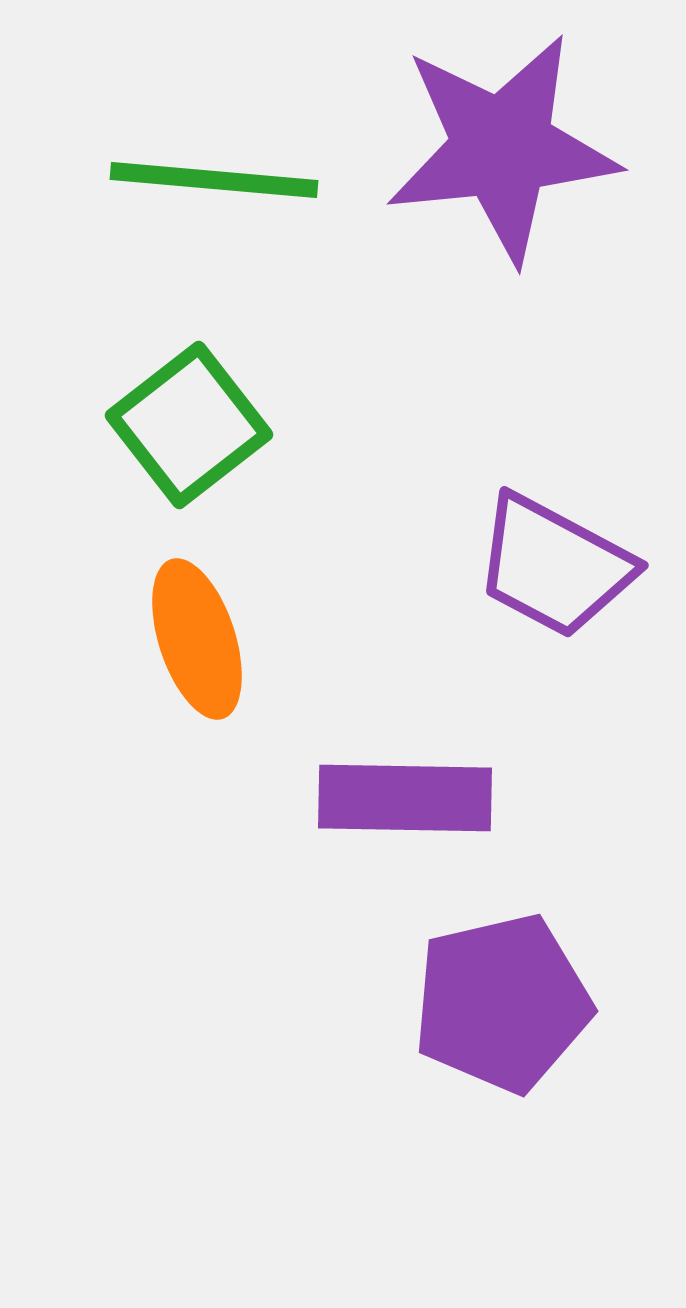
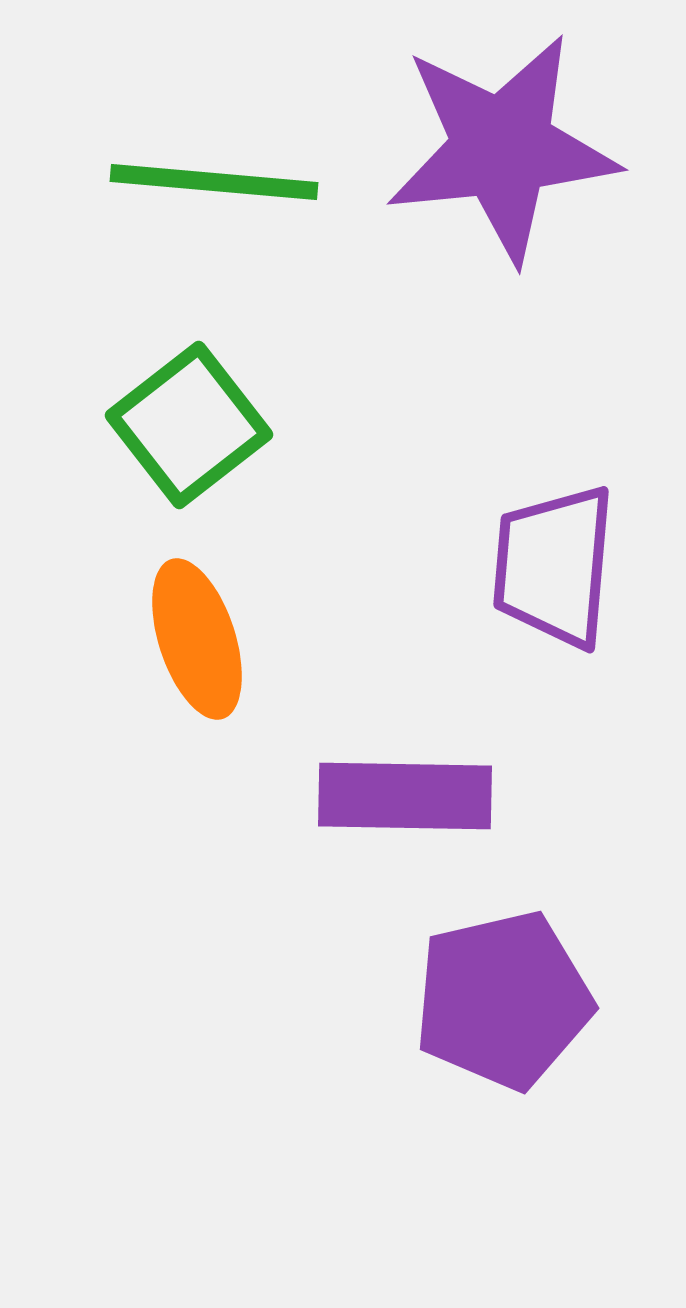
green line: moved 2 px down
purple trapezoid: rotated 67 degrees clockwise
purple rectangle: moved 2 px up
purple pentagon: moved 1 px right, 3 px up
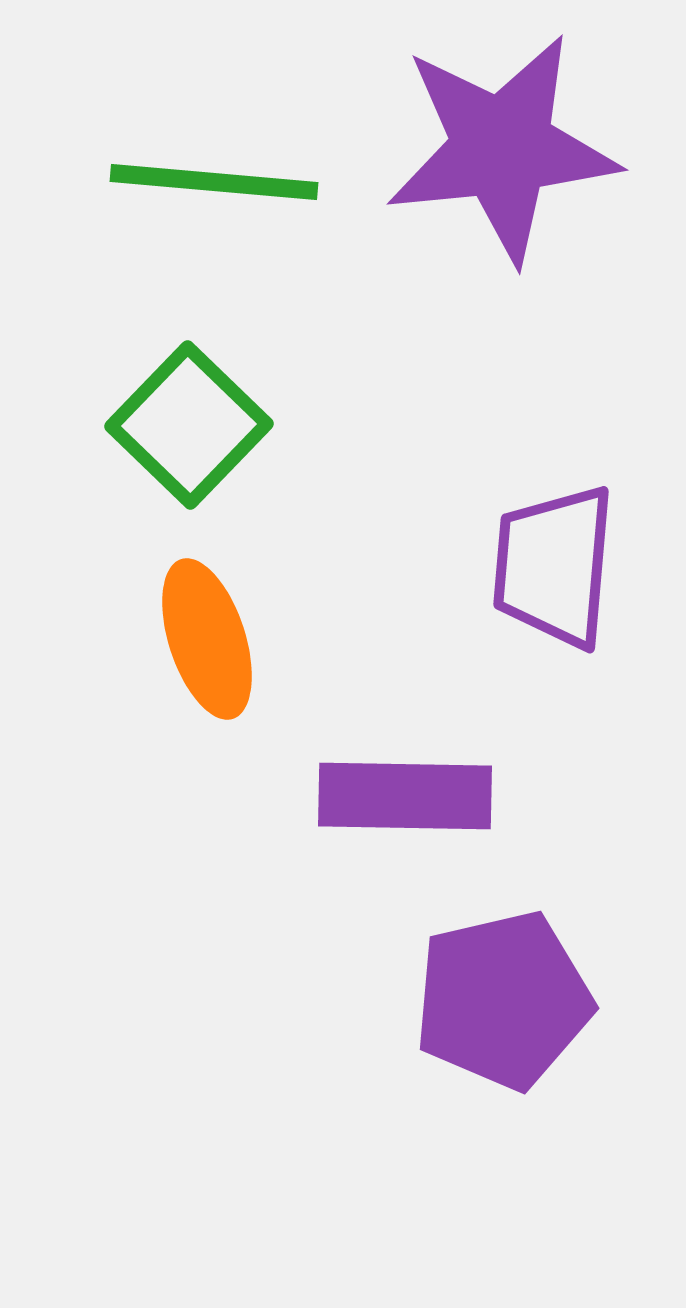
green square: rotated 8 degrees counterclockwise
orange ellipse: moved 10 px right
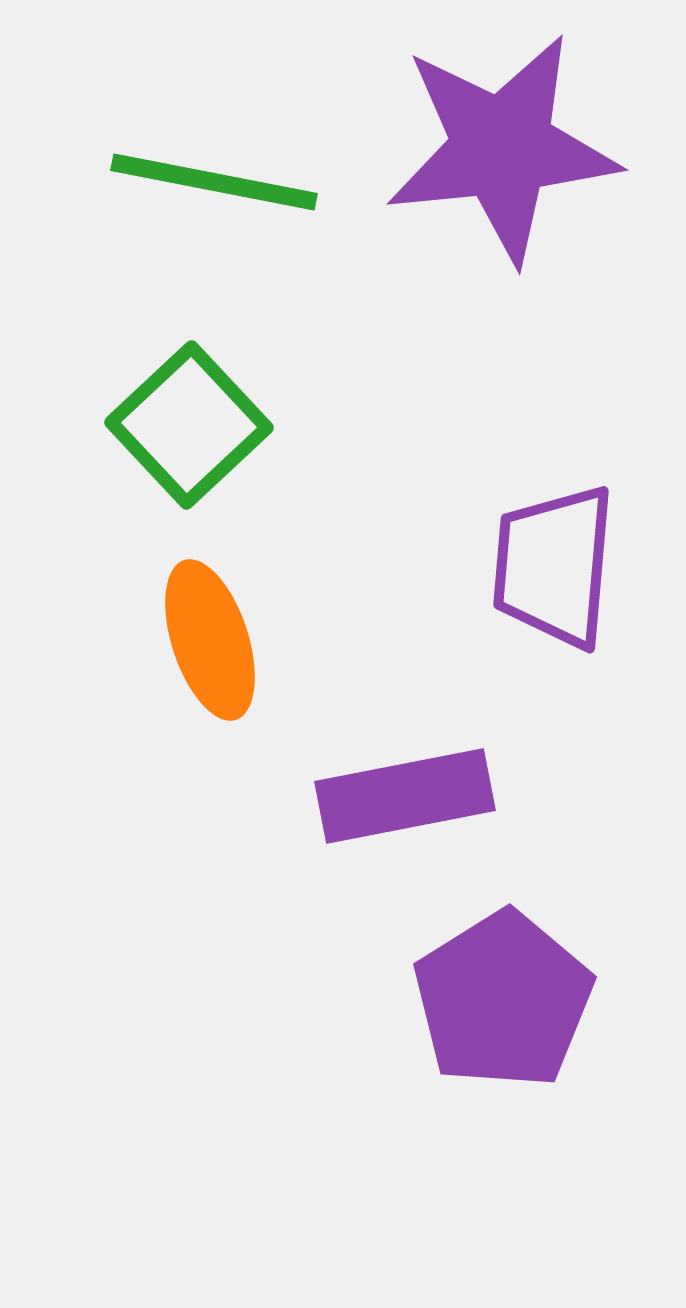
green line: rotated 6 degrees clockwise
green square: rotated 3 degrees clockwise
orange ellipse: moved 3 px right, 1 px down
purple rectangle: rotated 12 degrees counterclockwise
purple pentagon: rotated 19 degrees counterclockwise
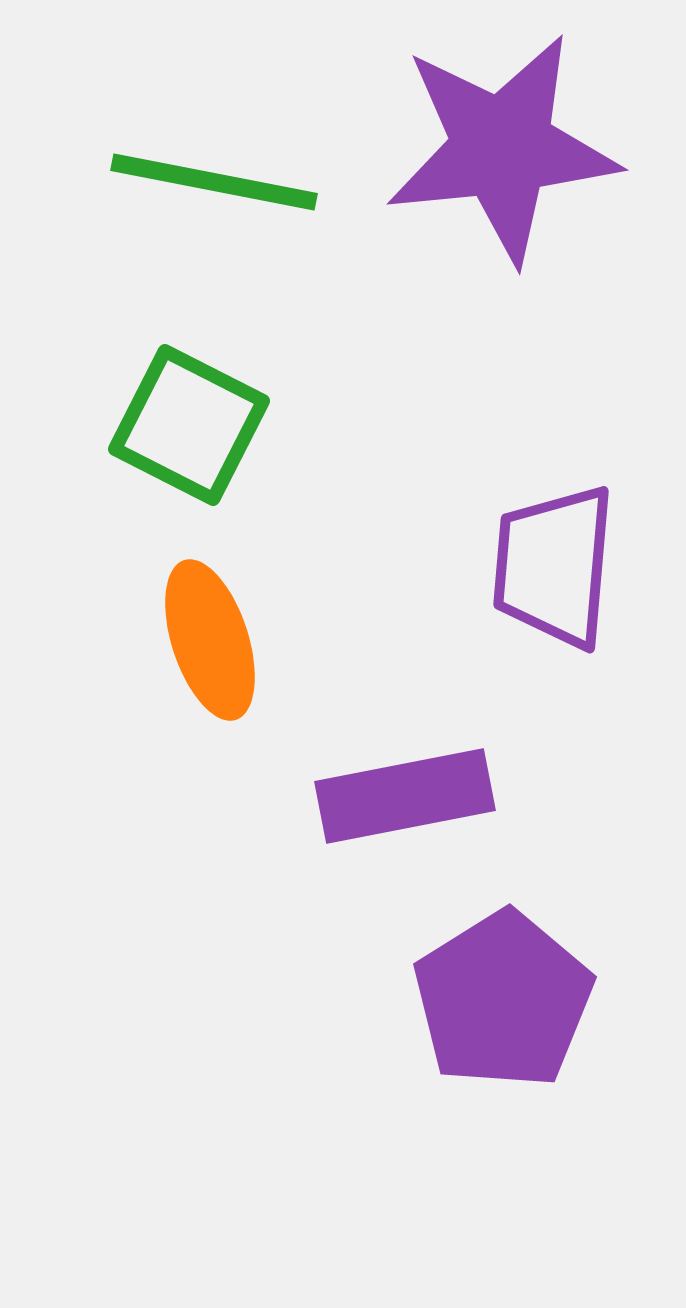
green square: rotated 20 degrees counterclockwise
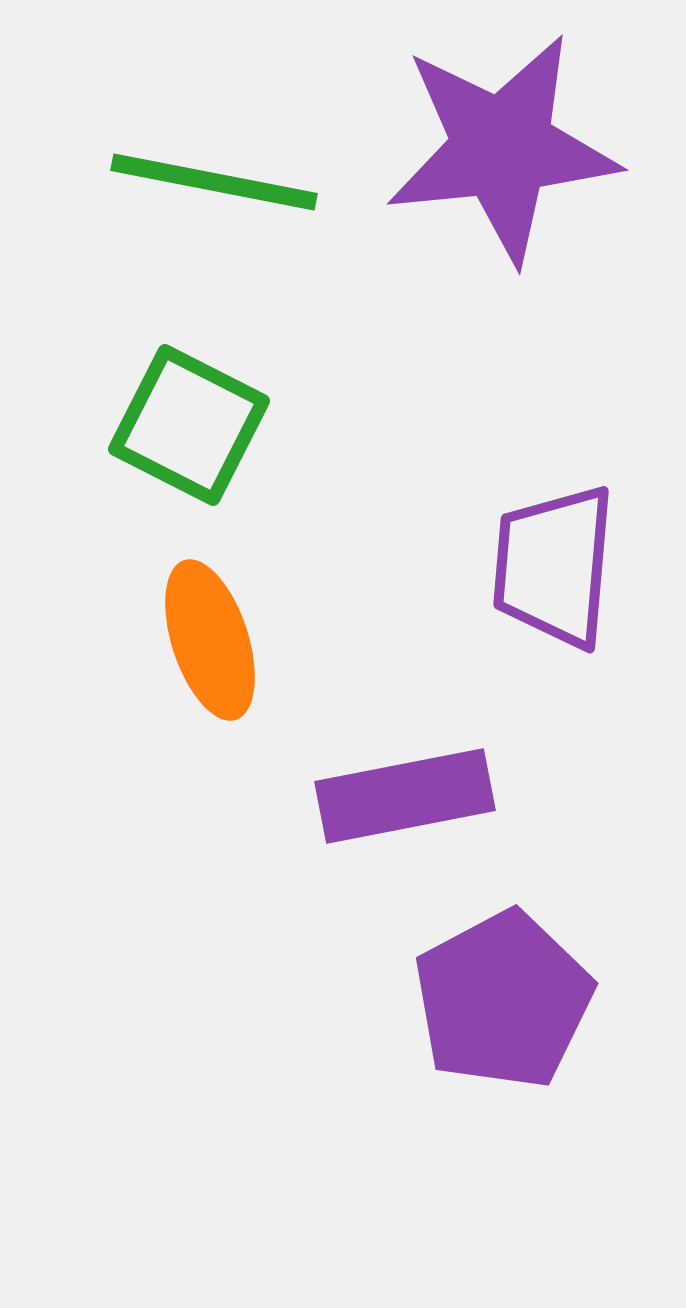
purple pentagon: rotated 4 degrees clockwise
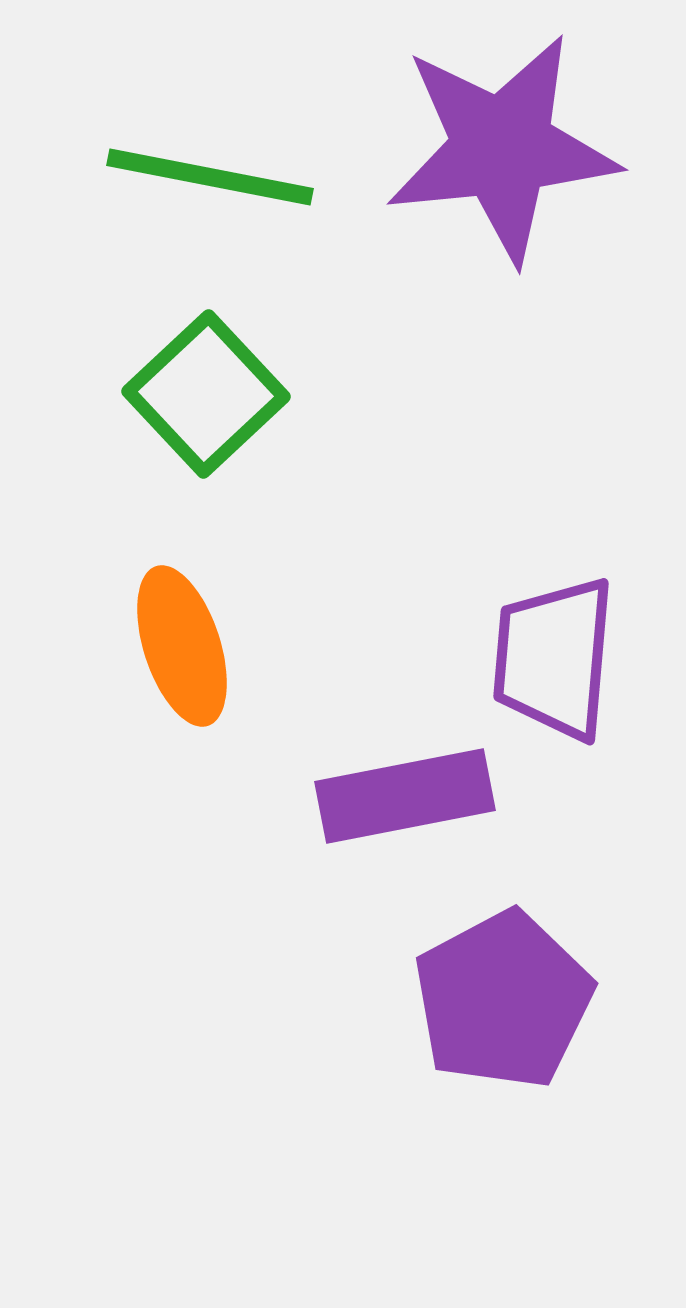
green line: moved 4 px left, 5 px up
green square: moved 17 px right, 31 px up; rotated 20 degrees clockwise
purple trapezoid: moved 92 px down
orange ellipse: moved 28 px left, 6 px down
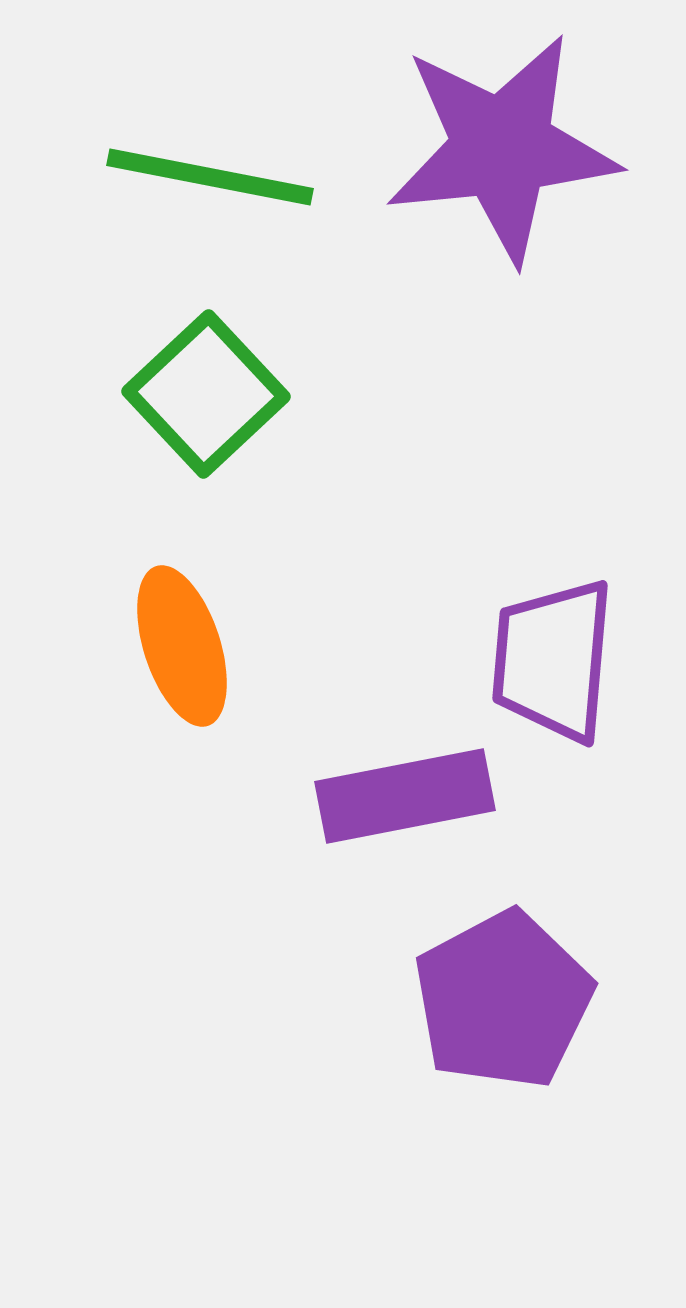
purple trapezoid: moved 1 px left, 2 px down
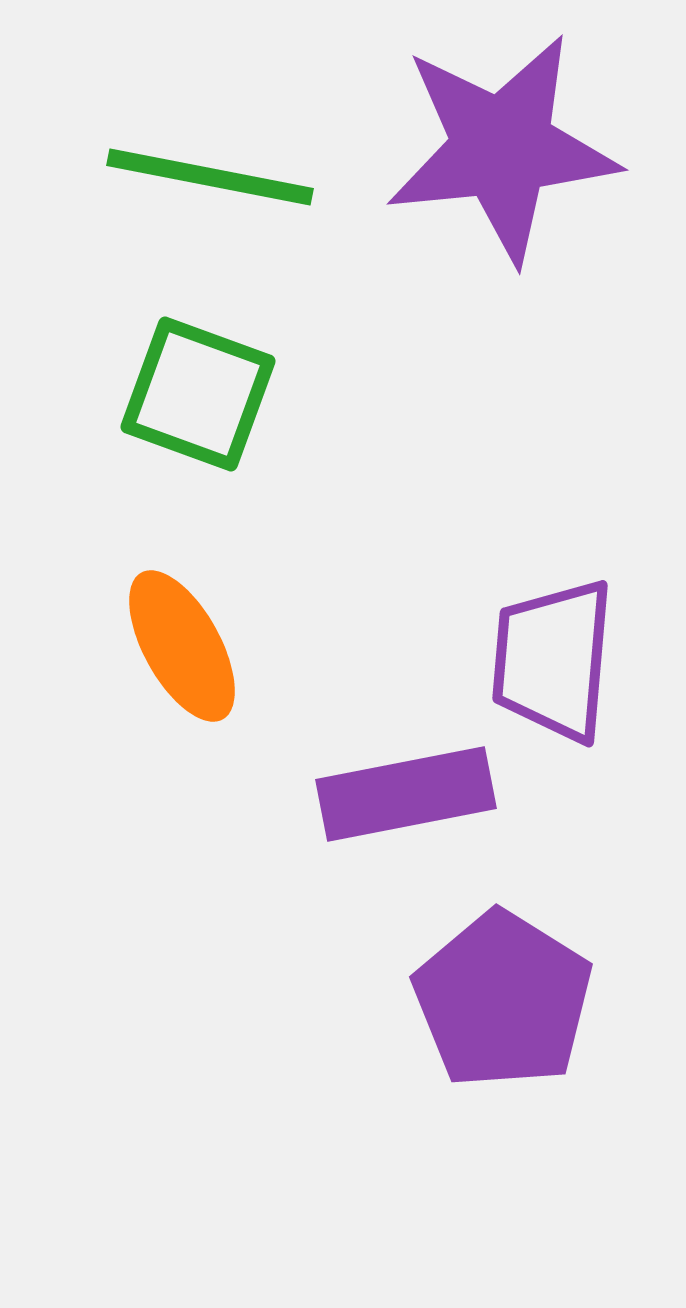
green square: moved 8 px left; rotated 27 degrees counterclockwise
orange ellipse: rotated 11 degrees counterclockwise
purple rectangle: moved 1 px right, 2 px up
purple pentagon: rotated 12 degrees counterclockwise
